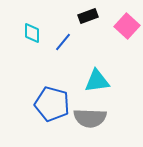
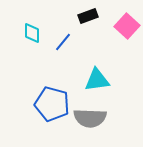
cyan triangle: moved 1 px up
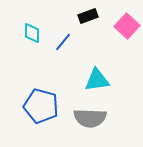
blue pentagon: moved 11 px left, 2 px down
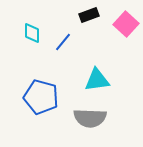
black rectangle: moved 1 px right, 1 px up
pink square: moved 1 px left, 2 px up
blue pentagon: moved 9 px up
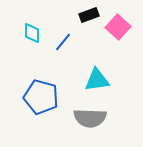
pink square: moved 8 px left, 3 px down
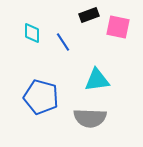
pink square: rotated 30 degrees counterclockwise
blue line: rotated 72 degrees counterclockwise
